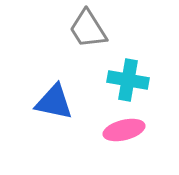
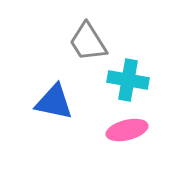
gray trapezoid: moved 13 px down
pink ellipse: moved 3 px right
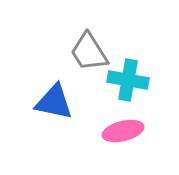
gray trapezoid: moved 1 px right, 10 px down
pink ellipse: moved 4 px left, 1 px down
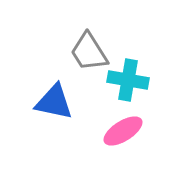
pink ellipse: rotated 18 degrees counterclockwise
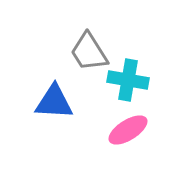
blue triangle: rotated 9 degrees counterclockwise
pink ellipse: moved 5 px right, 1 px up
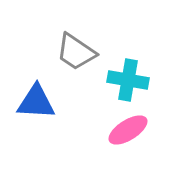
gray trapezoid: moved 13 px left; rotated 24 degrees counterclockwise
blue triangle: moved 18 px left
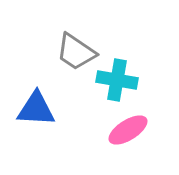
cyan cross: moved 11 px left
blue triangle: moved 7 px down
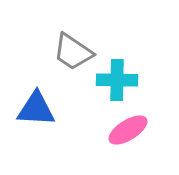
gray trapezoid: moved 3 px left
cyan cross: rotated 9 degrees counterclockwise
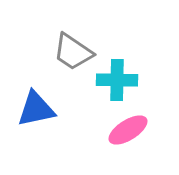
blue triangle: rotated 15 degrees counterclockwise
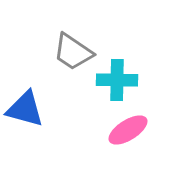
blue triangle: moved 11 px left; rotated 27 degrees clockwise
